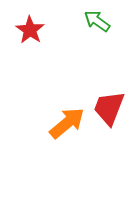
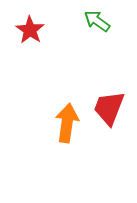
orange arrow: rotated 42 degrees counterclockwise
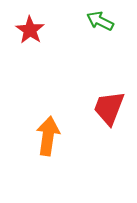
green arrow: moved 3 px right; rotated 8 degrees counterclockwise
orange arrow: moved 19 px left, 13 px down
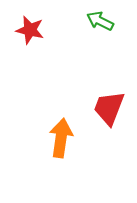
red star: rotated 20 degrees counterclockwise
orange arrow: moved 13 px right, 2 px down
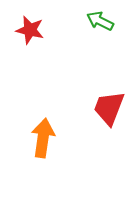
orange arrow: moved 18 px left
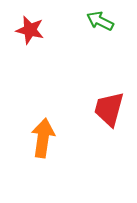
red trapezoid: moved 1 px down; rotated 6 degrees counterclockwise
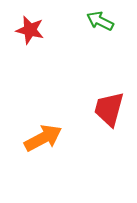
orange arrow: rotated 54 degrees clockwise
